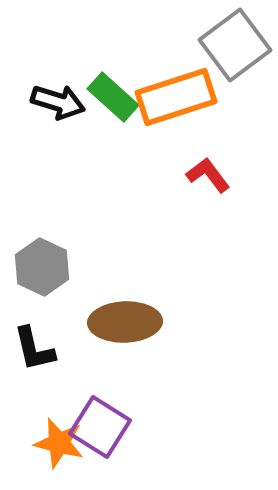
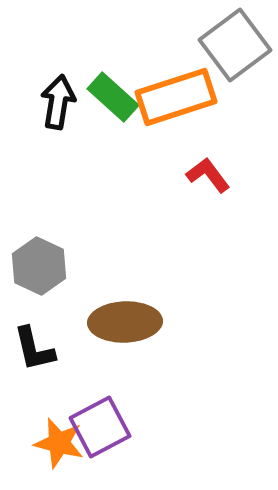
black arrow: rotated 98 degrees counterclockwise
gray hexagon: moved 3 px left, 1 px up
purple square: rotated 30 degrees clockwise
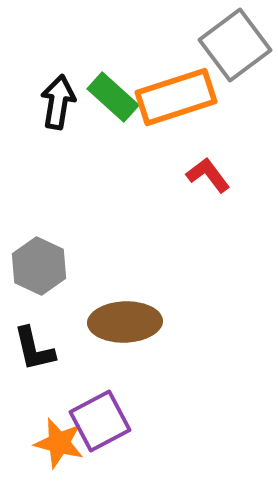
purple square: moved 6 px up
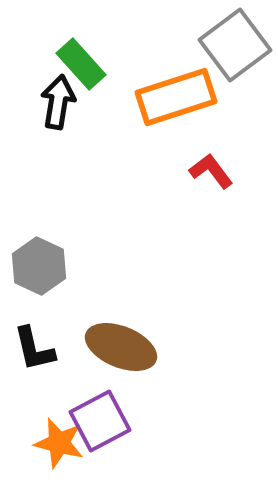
green rectangle: moved 32 px left, 33 px up; rotated 6 degrees clockwise
red L-shape: moved 3 px right, 4 px up
brown ellipse: moved 4 px left, 25 px down; rotated 24 degrees clockwise
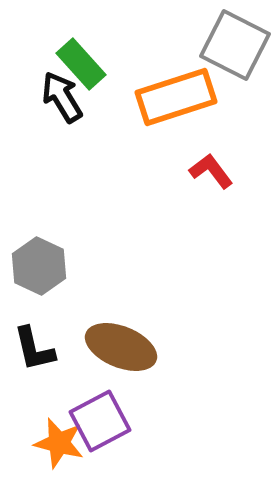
gray square: rotated 26 degrees counterclockwise
black arrow: moved 4 px right, 5 px up; rotated 40 degrees counterclockwise
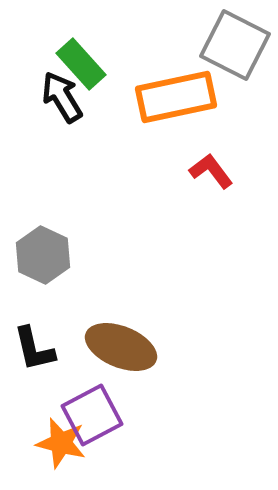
orange rectangle: rotated 6 degrees clockwise
gray hexagon: moved 4 px right, 11 px up
purple square: moved 8 px left, 6 px up
orange star: moved 2 px right
